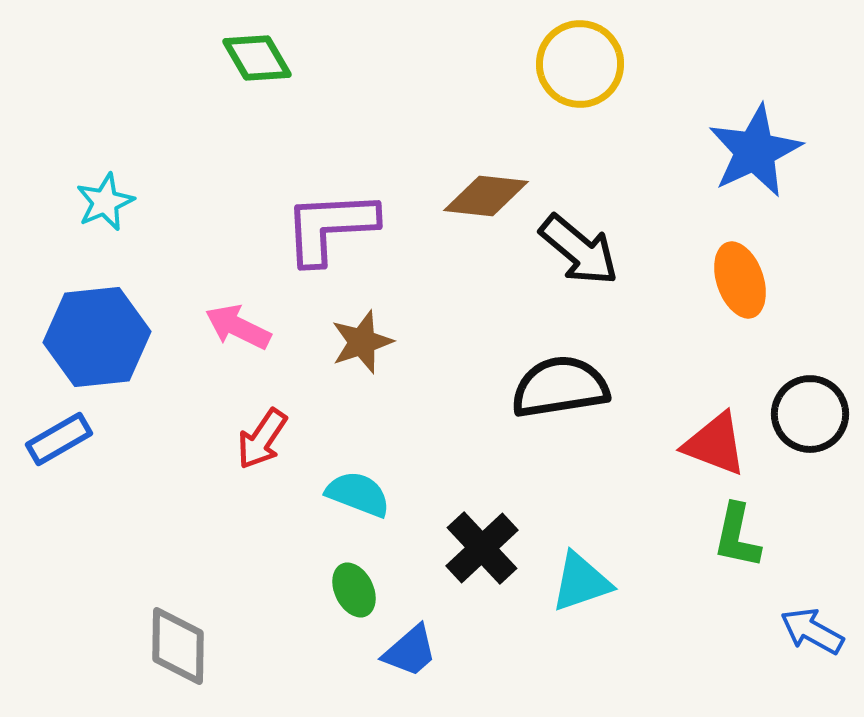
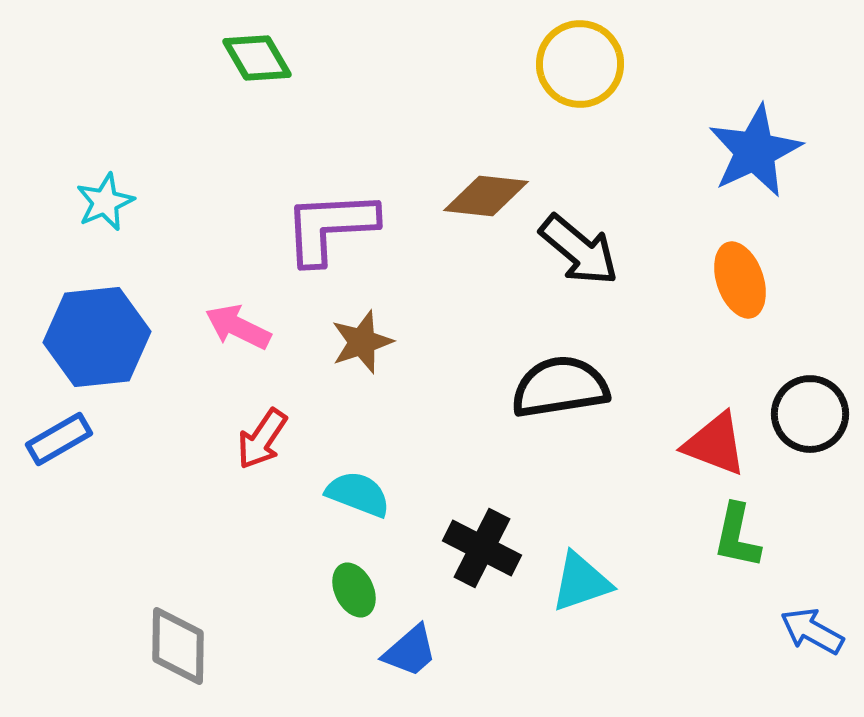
black cross: rotated 20 degrees counterclockwise
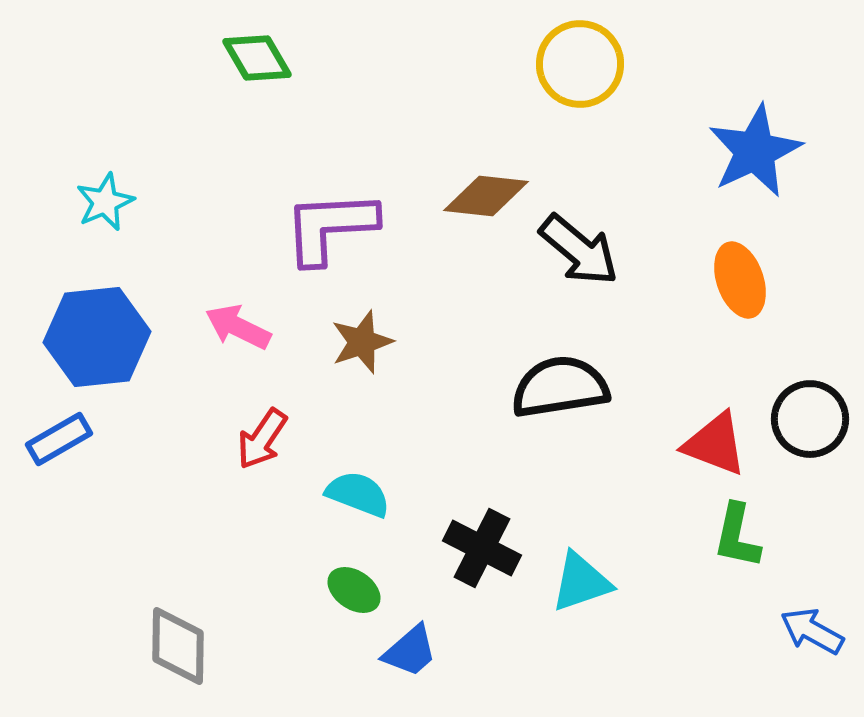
black circle: moved 5 px down
green ellipse: rotated 30 degrees counterclockwise
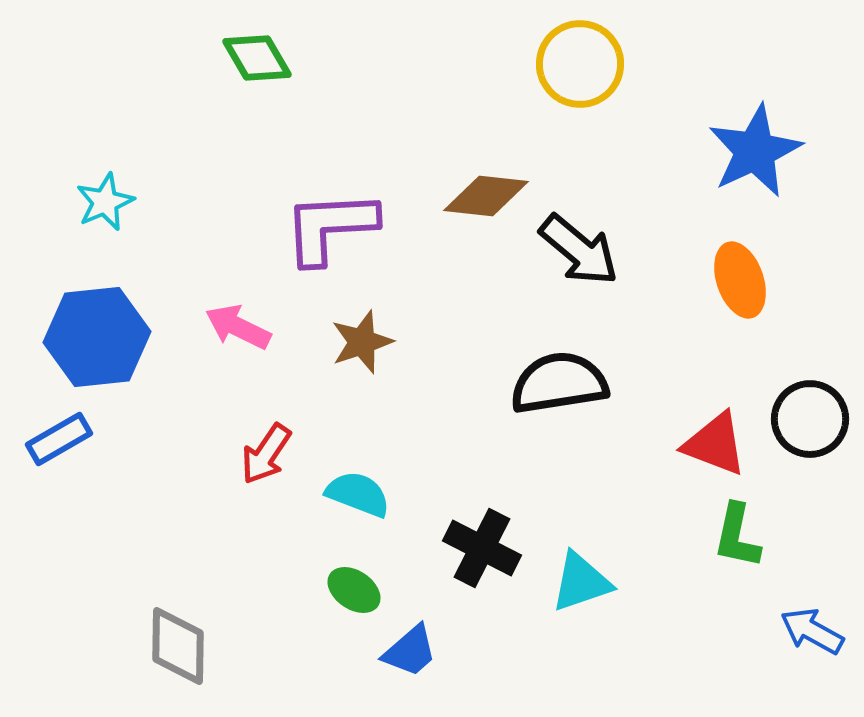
black semicircle: moved 1 px left, 4 px up
red arrow: moved 4 px right, 15 px down
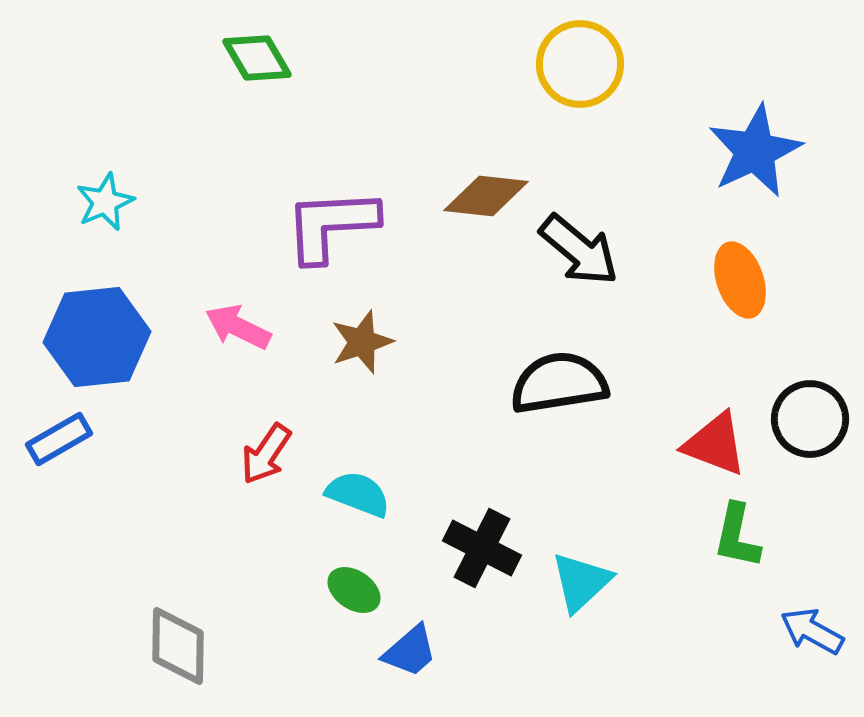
purple L-shape: moved 1 px right, 2 px up
cyan triangle: rotated 24 degrees counterclockwise
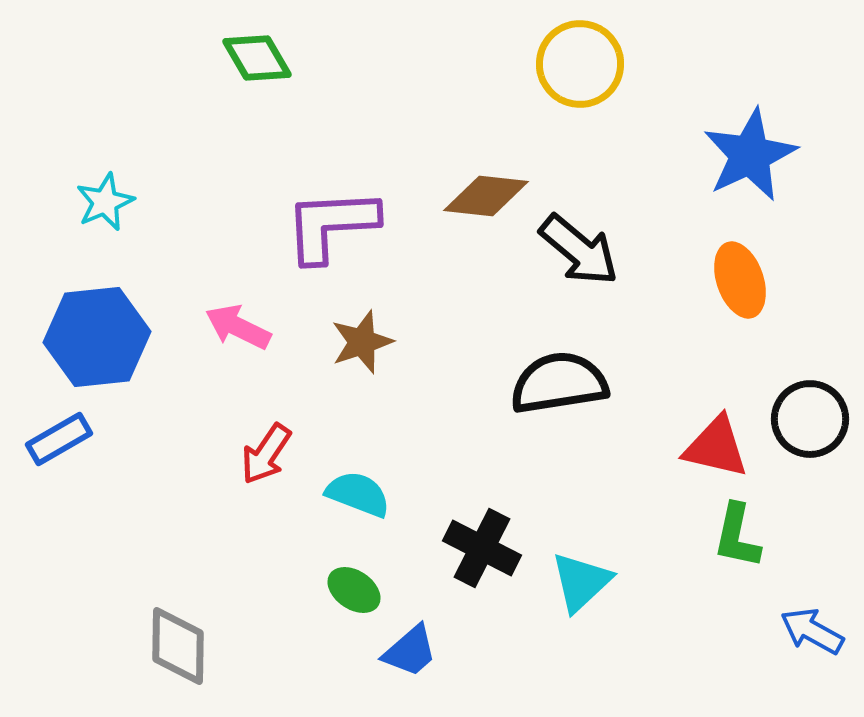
blue star: moved 5 px left, 4 px down
red triangle: moved 1 px right, 3 px down; rotated 8 degrees counterclockwise
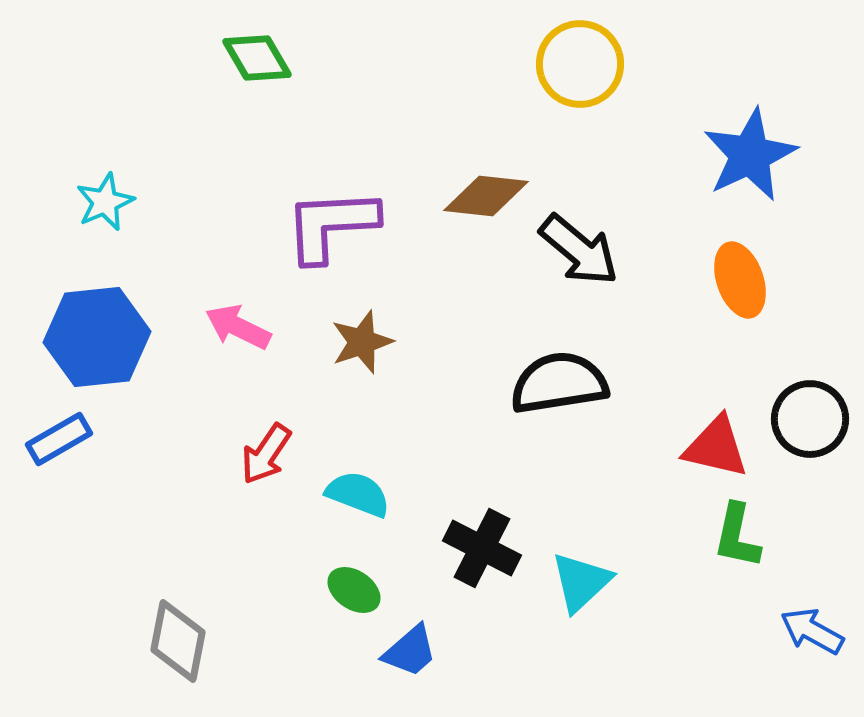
gray diamond: moved 5 px up; rotated 10 degrees clockwise
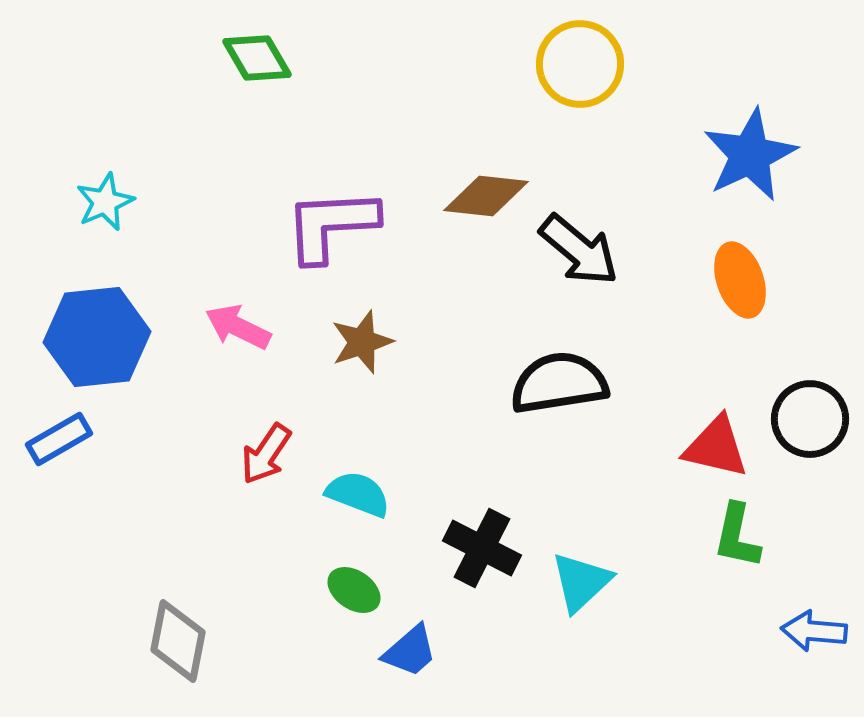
blue arrow: moved 2 px right; rotated 24 degrees counterclockwise
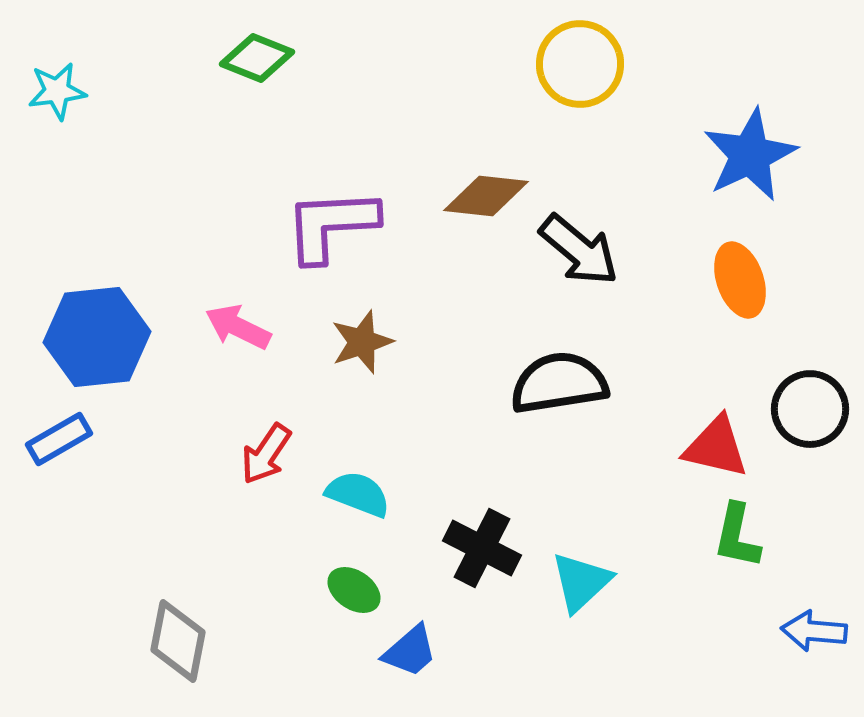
green diamond: rotated 38 degrees counterclockwise
cyan star: moved 48 px left, 111 px up; rotated 16 degrees clockwise
black circle: moved 10 px up
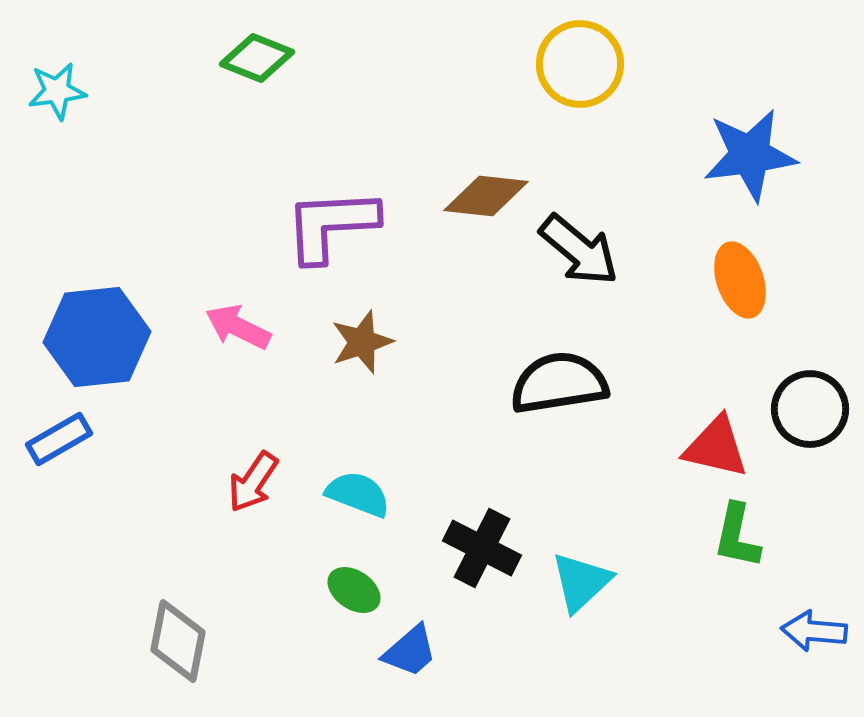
blue star: rotated 18 degrees clockwise
red arrow: moved 13 px left, 28 px down
